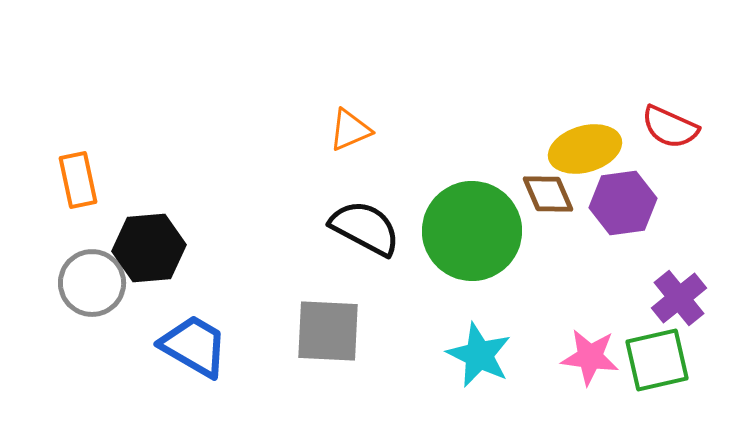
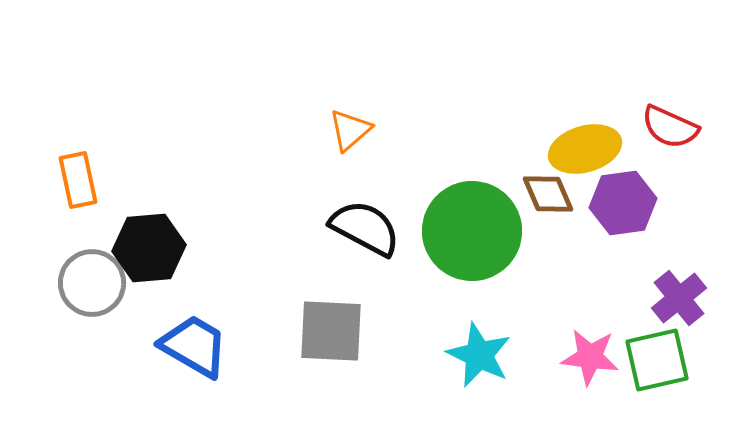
orange triangle: rotated 18 degrees counterclockwise
gray square: moved 3 px right
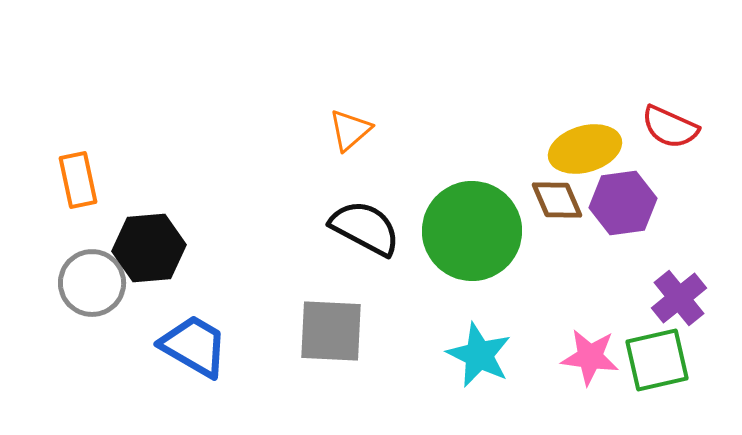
brown diamond: moved 9 px right, 6 px down
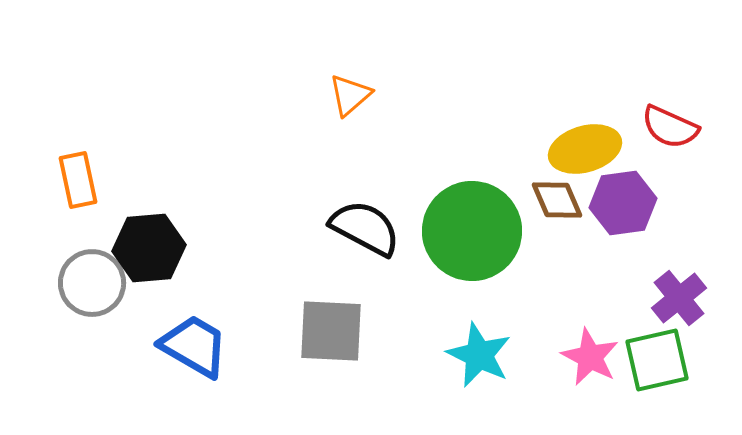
orange triangle: moved 35 px up
pink star: rotated 20 degrees clockwise
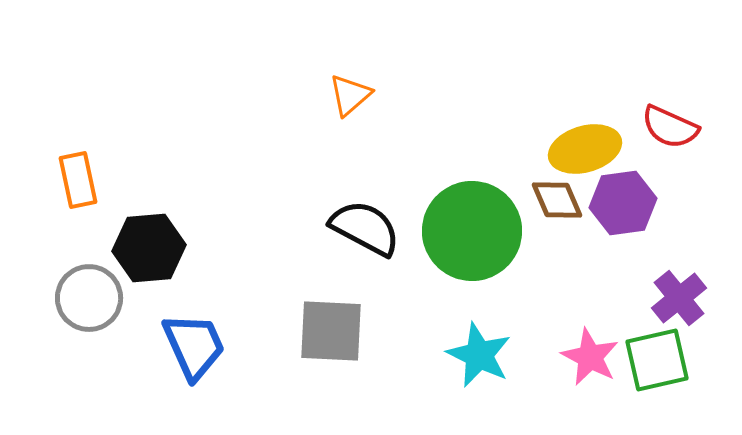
gray circle: moved 3 px left, 15 px down
blue trapezoid: rotated 36 degrees clockwise
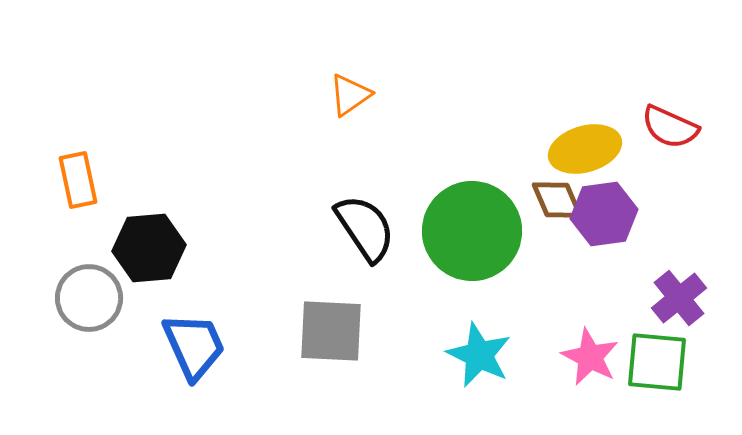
orange triangle: rotated 6 degrees clockwise
purple hexagon: moved 19 px left, 11 px down
black semicircle: rotated 28 degrees clockwise
green square: moved 2 px down; rotated 18 degrees clockwise
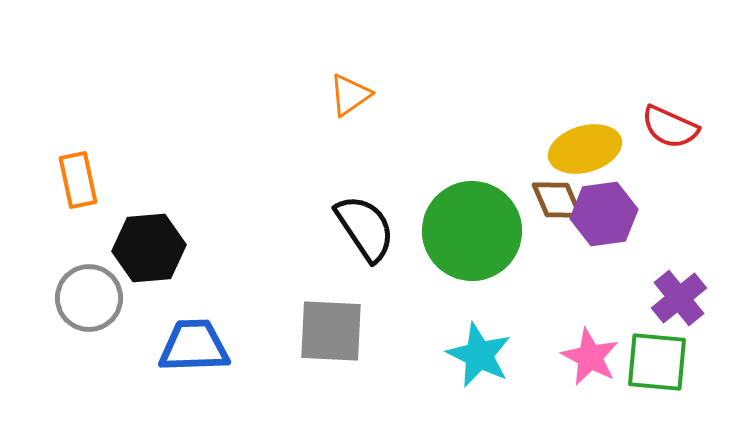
blue trapezoid: rotated 68 degrees counterclockwise
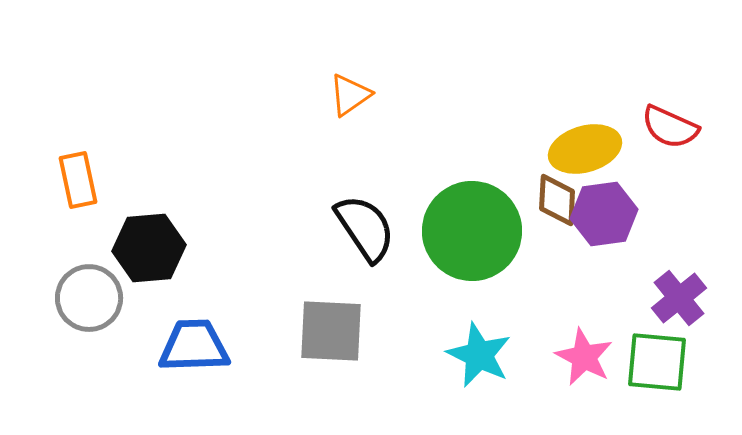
brown diamond: rotated 26 degrees clockwise
pink star: moved 6 px left
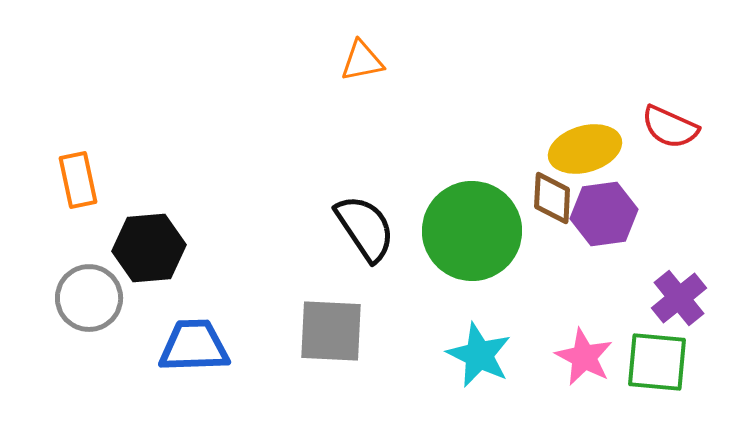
orange triangle: moved 12 px right, 34 px up; rotated 24 degrees clockwise
brown diamond: moved 5 px left, 2 px up
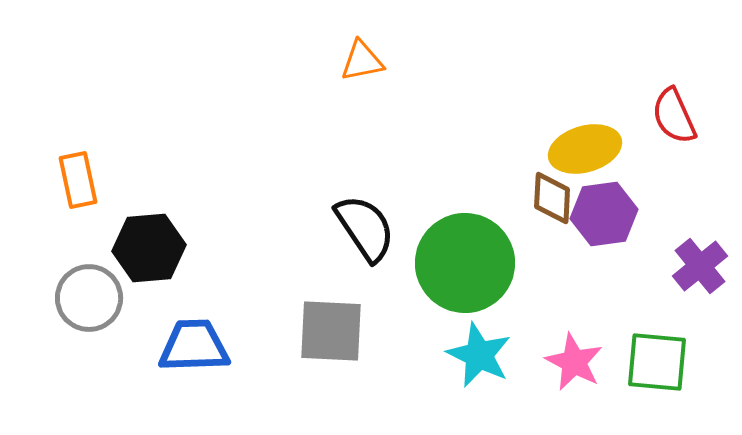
red semicircle: moved 4 px right, 11 px up; rotated 42 degrees clockwise
green circle: moved 7 px left, 32 px down
purple cross: moved 21 px right, 32 px up
pink star: moved 10 px left, 5 px down
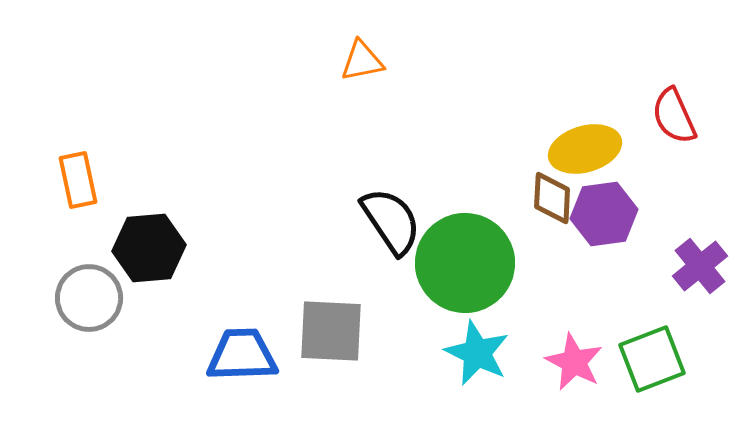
black semicircle: moved 26 px right, 7 px up
blue trapezoid: moved 48 px right, 9 px down
cyan star: moved 2 px left, 2 px up
green square: moved 5 px left, 3 px up; rotated 26 degrees counterclockwise
